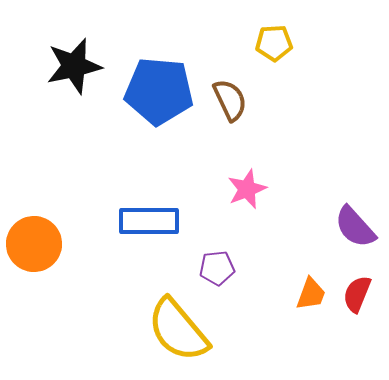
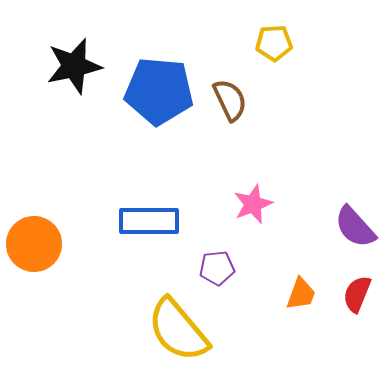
pink star: moved 6 px right, 15 px down
orange trapezoid: moved 10 px left
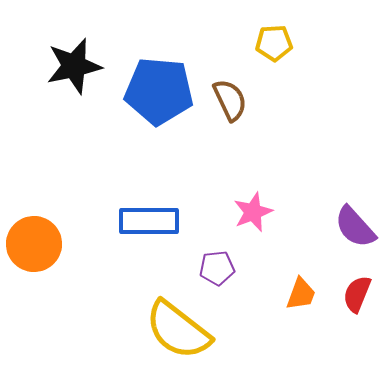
pink star: moved 8 px down
yellow semicircle: rotated 12 degrees counterclockwise
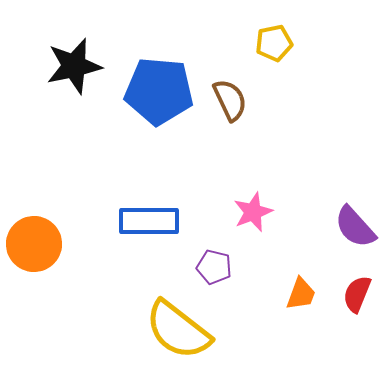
yellow pentagon: rotated 9 degrees counterclockwise
purple pentagon: moved 3 px left, 1 px up; rotated 20 degrees clockwise
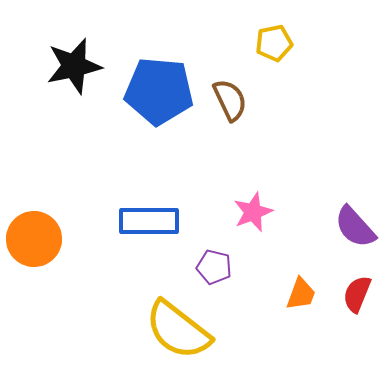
orange circle: moved 5 px up
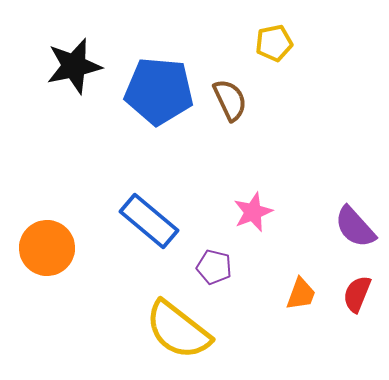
blue rectangle: rotated 40 degrees clockwise
orange circle: moved 13 px right, 9 px down
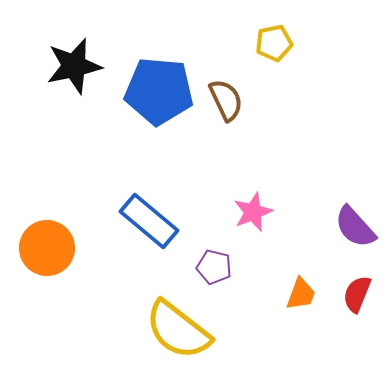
brown semicircle: moved 4 px left
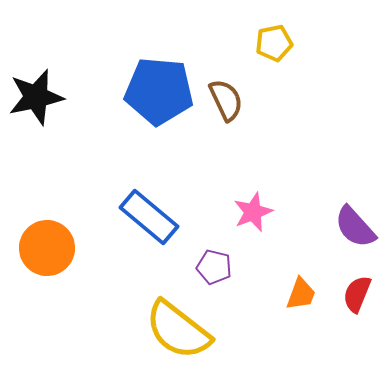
black star: moved 38 px left, 31 px down
blue rectangle: moved 4 px up
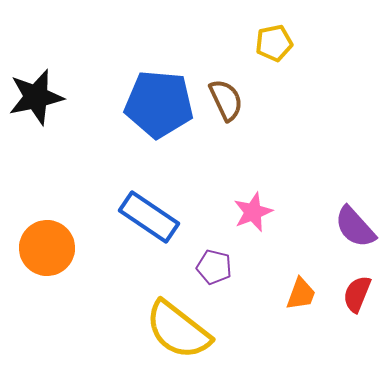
blue pentagon: moved 13 px down
blue rectangle: rotated 6 degrees counterclockwise
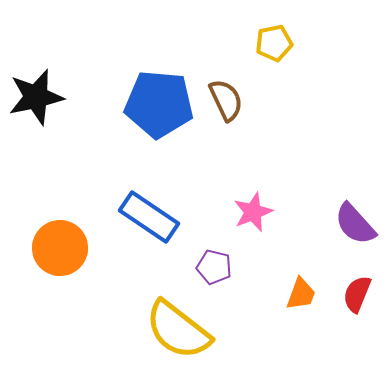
purple semicircle: moved 3 px up
orange circle: moved 13 px right
